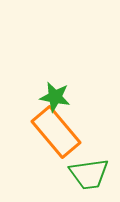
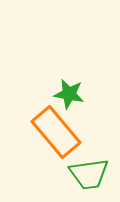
green star: moved 14 px right, 3 px up
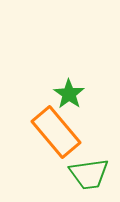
green star: rotated 24 degrees clockwise
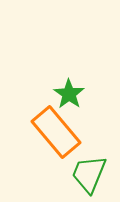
green trapezoid: rotated 120 degrees clockwise
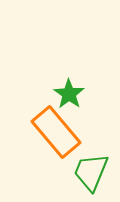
green trapezoid: moved 2 px right, 2 px up
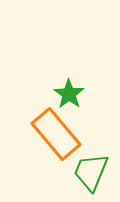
orange rectangle: moved 2 px down
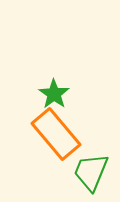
green star: moved 15 px left
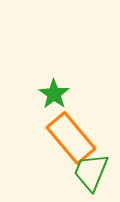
orange rectangle: moved 15 px right, 4 px down
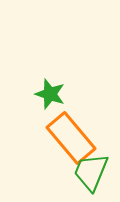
green star: moved 4 px left; rotated 16 degrees counterclockwise
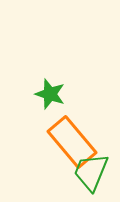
orange rectangle: moved 1 px right, 4 px down
